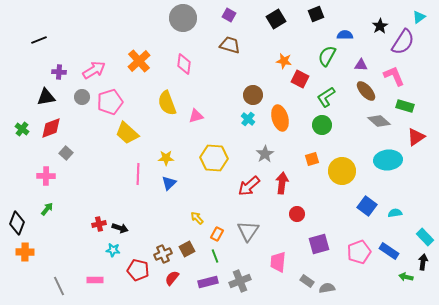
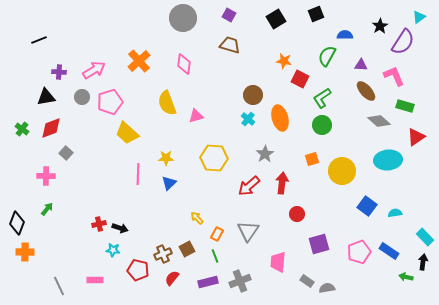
green L-shape at (326, 97): moved 4 px left, 1 px down
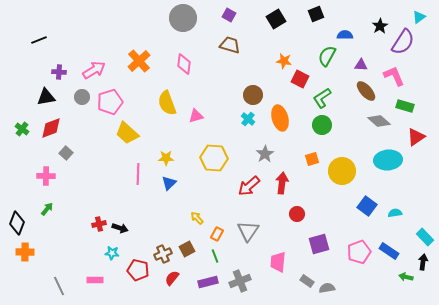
cyan star at (113, 250): moved 1 px left, 3 px down
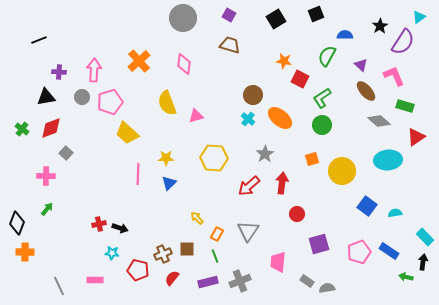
purple triangle at (361, 65): rotated 40 degrees clockwise
pink arrow at (94, 70): rotated 55 degrees counterclockwise
orange ellipse at (280, 118): rotated 35 degrees counterclockwise
brown square at (187, 249): rotated 28 degrees clockwise
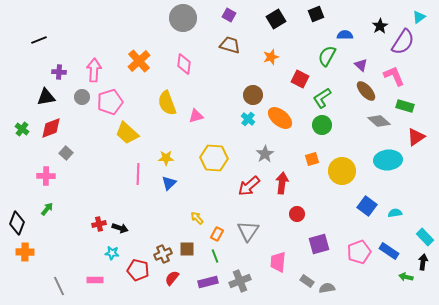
orange star at (284, 61): moved 13 px left, 4 px up; rotated 28 degrees counterclockwise
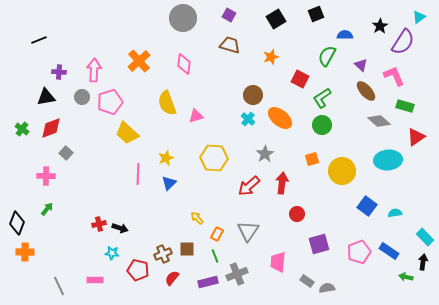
yellow star at (166, 158): rotated 21 degrees counterclockwise
gray cross at (240, 281): moved 3 px left, 7 px up
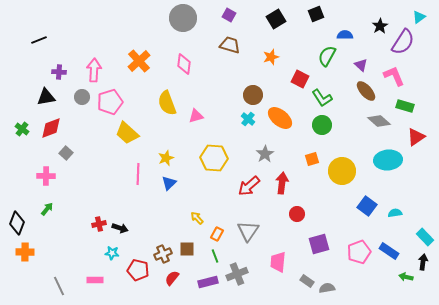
green L-shape at (322, 98): rotated 90 degrees counterclockwise
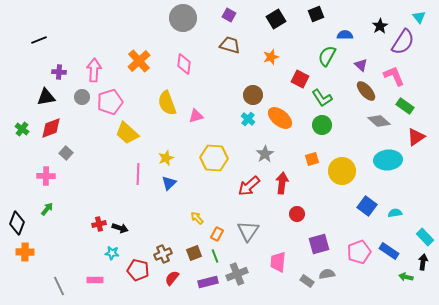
cyan triangle at (419, 17): rotated 32 degrees counterclockwise
green rectangle at (405, 106): rotated 18 degrees clockwise
brown square at (187, 249): moved 7 px right, 4 px down; rotated 21 degrees counterclockwise
gray semicircle at (327, 288): moved 14 px up
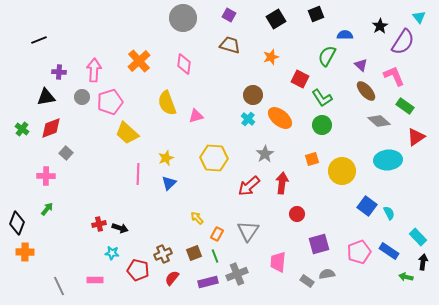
cyan semicircle at (395, 213): moved 6 px left; rotated 72 degrees clockwise
cyan rectangle at (425, 237): moved 7 px left
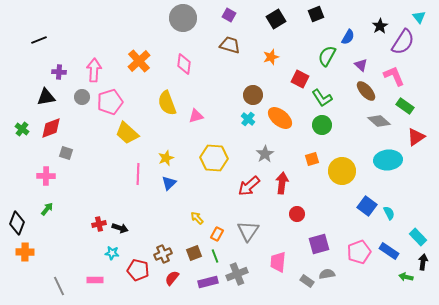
blue semicircle at (345, 35): moved 3 px right, 2 px down; rotated 119 degrees clockwise
gray square at (66, 153): rotated 24 degrees counterclockwise
